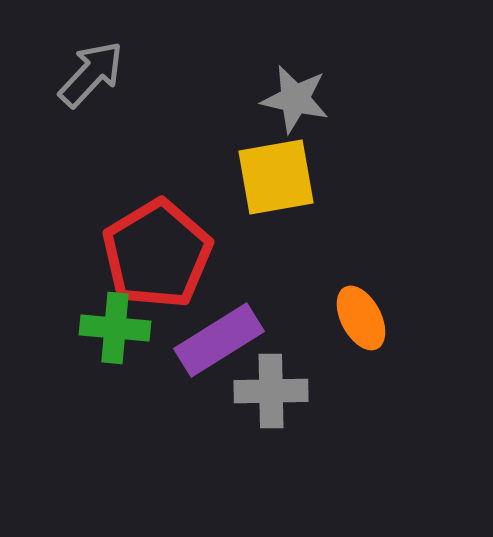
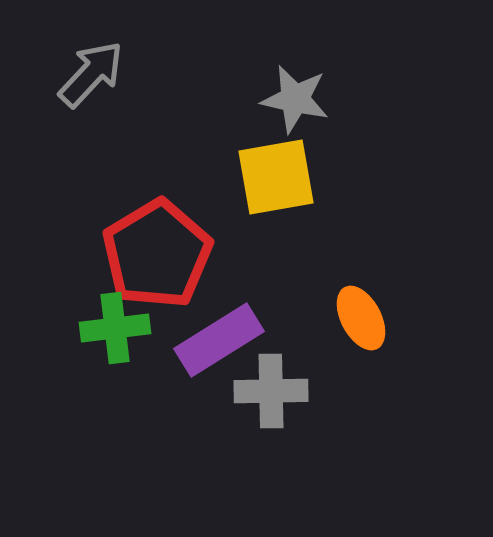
green cross: rotated 12 degrees counterclockwise
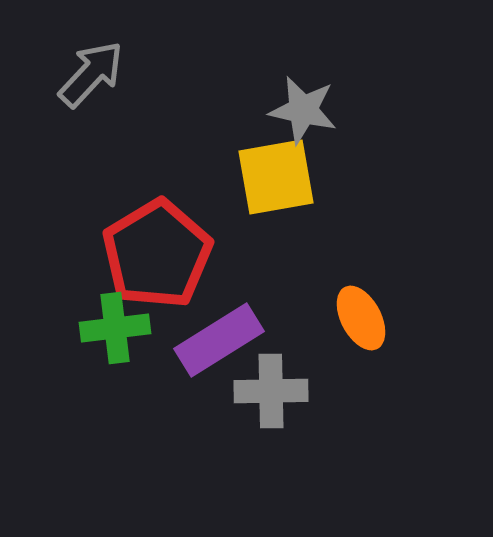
gray star: moved 8 px right, 11 px down
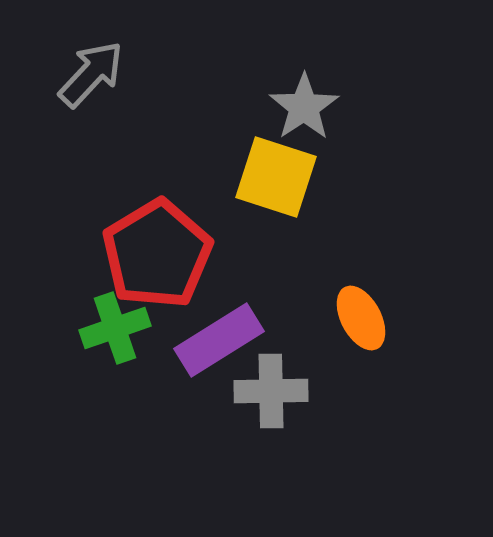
gray star: moved 1 px right, 3 px up; rotated 26 degrees clockwise
yellow square: rotated 28 degrees clockwise
green cross: rotated 12 degrees counterclockwise
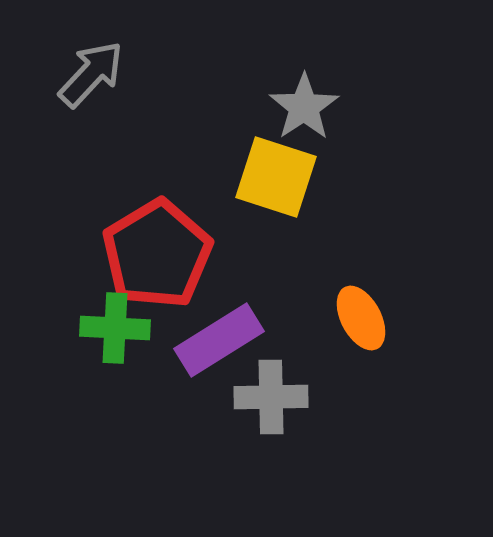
green cross: rotated 22 degrees clockwise
gray cross: moved 6 px down
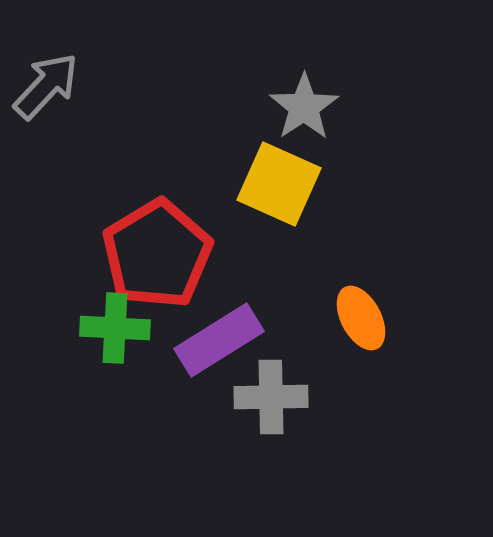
gray arrow: moved 45 px left, 12 px down
yellow square: moved 3 px right, 7 px down; rotated 6 degrees clockwise
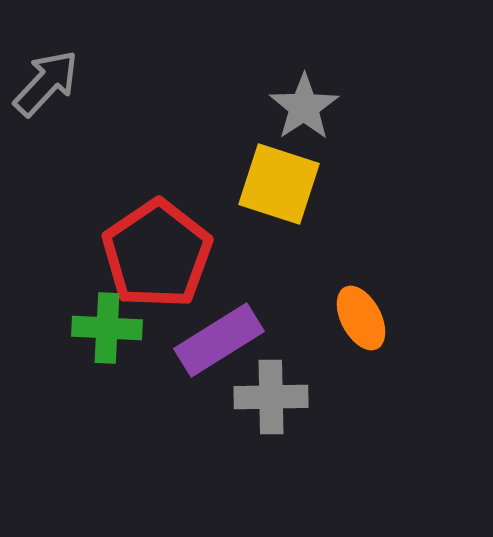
gray arrow: moved 3 px up
yellow square: rotated 6 degrees counterclockwise
red pentagon: rotated 3 degrees counterclockwise
green cross: moved 8 px left
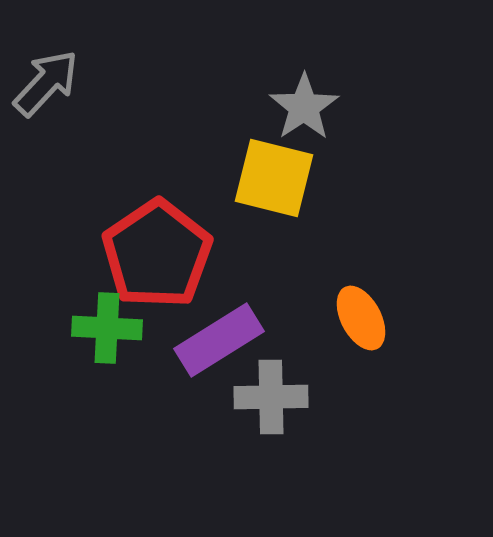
yellow square: moved 5 px left, 6 px up; rotated 4 degrees counterclockwise
